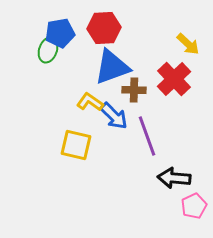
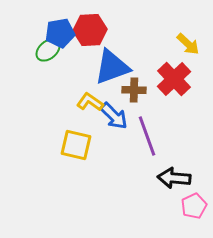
red hexagon: moved 14 px left, 2 px down
green ellipse: rotated 30 degrees clockwise
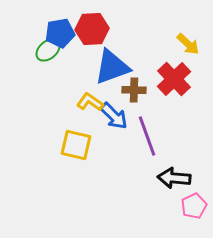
red hexagon: moved 2 px right, 1 px up
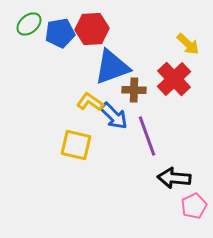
green ellipse: moved 19 px left, 26 px up
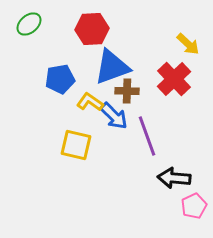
blue pentagon: moved 46 px down
brown cross: moved 7 px left, 1 px down
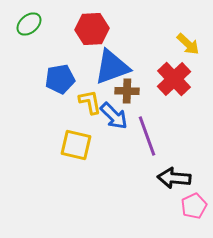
yellow L-shape: rotated 44 degrees clockwise
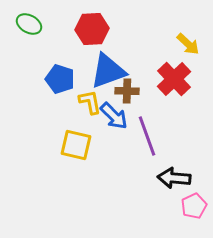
green ellipse: rotated 70 degrees clockwise
blue triangle: moved 4 px left, 4 px down
blue pentagon: rotated 28 degrees clockwise
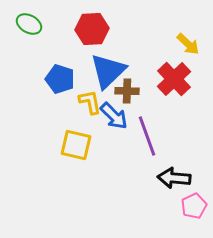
blue triangle: rotated 24 degrees counterclockwise
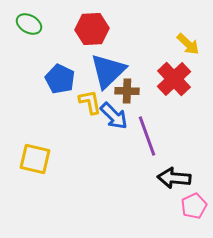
blue pentagon: rotated 8 degrees clockwise
yellow square: moved 41 px left, 14 px down
